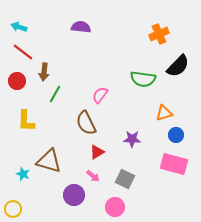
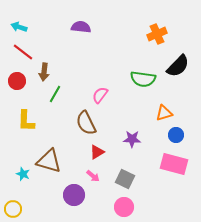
orange cross: moved 2 px left
pink circle: moved 9 px right
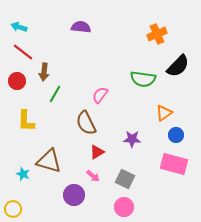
orange triangle: rotated 18 degrees counterclockwise
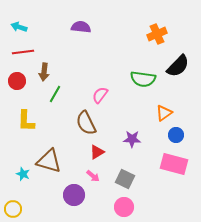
red line: rotated 45 degrees counterclockwise
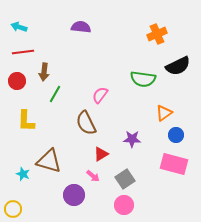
black semicircle: rotated 20 degrees clockwise
red triangle: moved 4 px right, 2 px down
gray square: rotated 30 degrees clockwise
pink circle: moved 2 px up
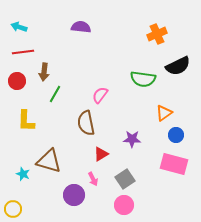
brown semicircle: rotated 15 degrees clockwise
pink arrow: moved 3 px down; rotated 24 degrees clockwise
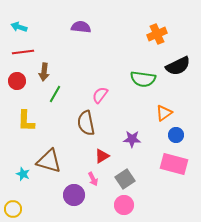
red triangle: moved 1 px right, 2 px down
